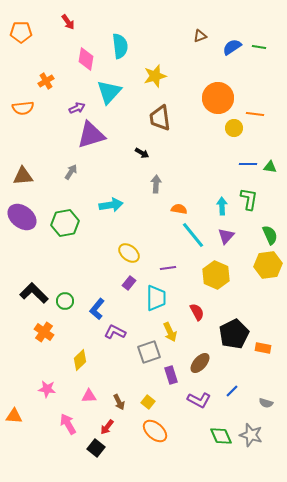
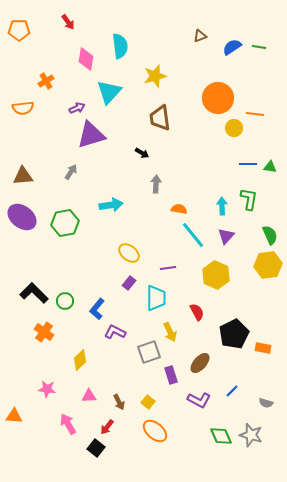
orange pentagon at (21, 32): moved 2 px left, 2 px up
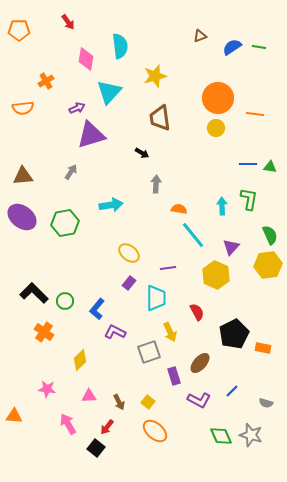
yellow circle at (234, 128): moved 18 px left
purple triangle at (226, 236): moved 5 px right, 11 px down
purple rectangle at (171, 375): moved 3 px right, 1 px down
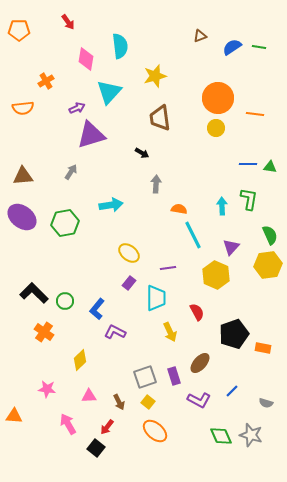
cyan line at (193, 235): rotated 12 degrees clockwise
black pentagon at (234, 334): rotated 8 degrees clockwise
gray square at (149, 352): moved 4 px left, 25 px down
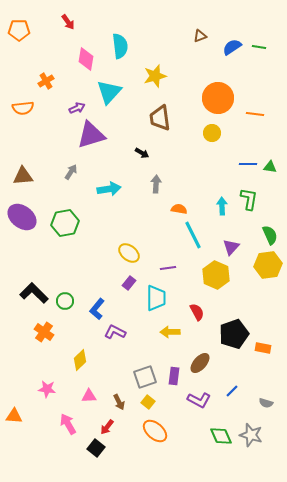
yellow circle at (216, 128): moved 4 px left, 5 px down
cyan arrow at (111, 205): moved 2 px left, 16 px up
yellow arrow at (170, 332): rotated 114 degrees clockwise
purple rectangle at (174, 376): rotated 24 degrees clockwise
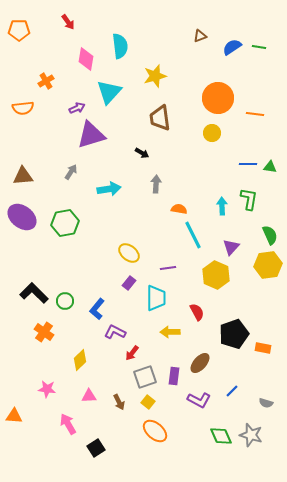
red arrow at (107, 427): moved 25 px right, 74 px up
black square at (96, 448): rotated 18 degrees clockwise
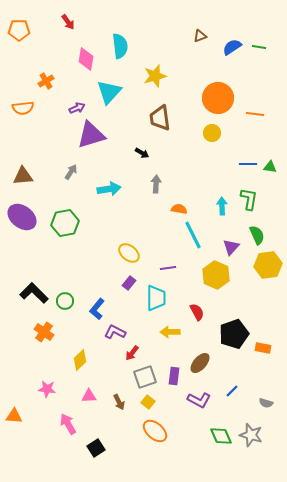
green semicircle at (270, 235): moved 13 px left
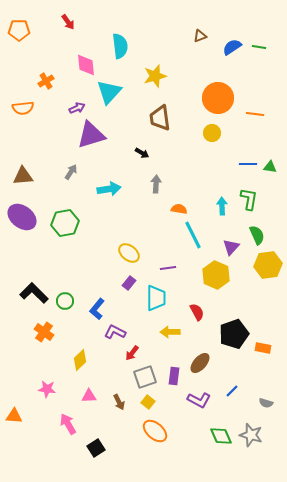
pink diamond at (86, 59): moved 6 px down; rotated 15 degrees counterclockwise
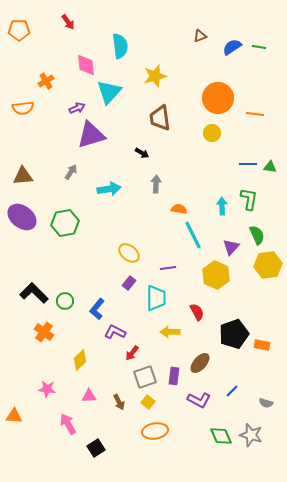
orange rectangle at (263, 348): moved 1 px left, 3 px up
orange ellipse at (155, 431): rotated 50 degrees counterclockwise
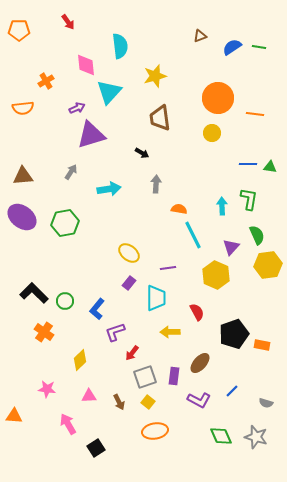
purple L-shape at (115, 332): rotated 45 degrees counterclockwise
gray star at (251, 435): moved 5 px right, 2 px down
